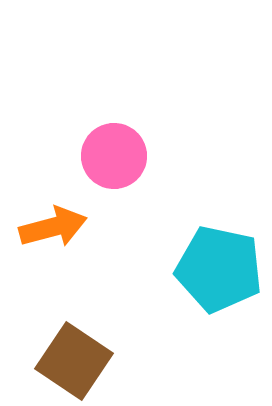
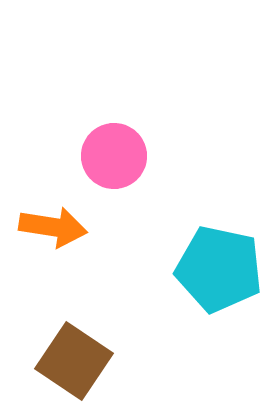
orange arrow: rotated 24 degrees clockwise
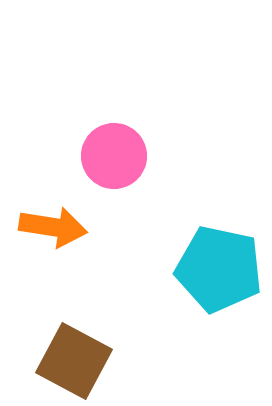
brown square: rotated 6 degrees counterclockwise
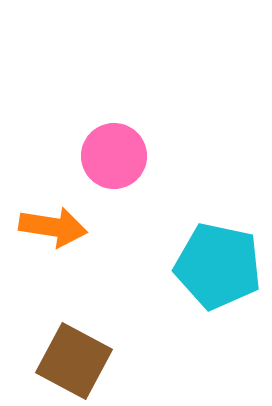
cyan pentagon: moved 1 px left, 3 px up
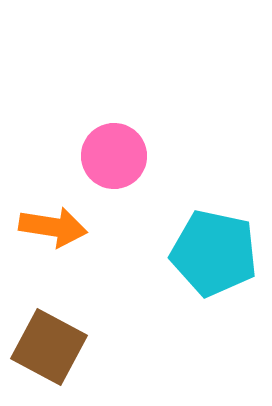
cyan pentagon: moved 4 px left, 13 px up
brown square: moved 25 px left, 14 px up
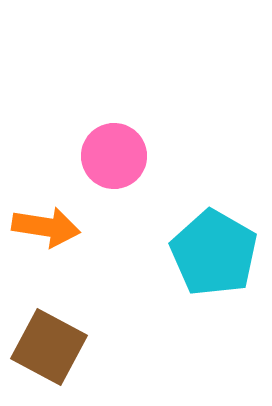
orange arrow: moved 7 px left
cyan pentagon: rotated 18 degrees clockwise
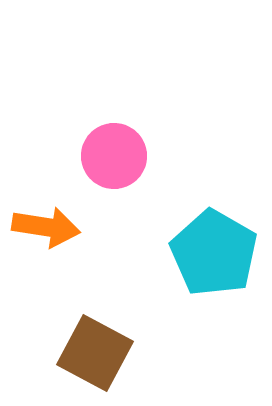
brown square: moved 46 px right, 6 px down
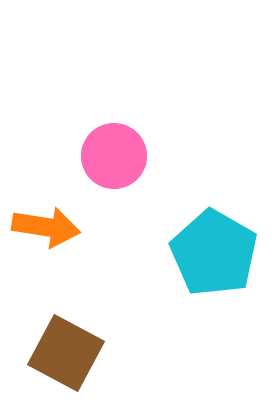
brown square: moved 29 px left
